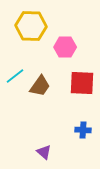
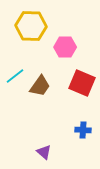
red square: rotated 20 degrees clockwise
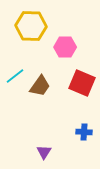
blue cross: moved 1 px right, 2 px down
purple triangle: rotated 21 degrees clockwise
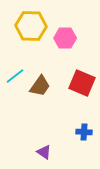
pink hexagon: moved 9 px up
purple triangle: rotated 28 degrees counterclockwise
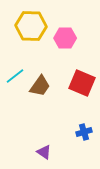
blue cross: rotated 21 degrees counterclockwise
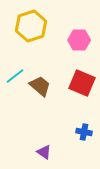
yellow hexagon: rotated 20 degrees counterclockwise
pink hexagon: moved 14 px right, 2 px down
brown trapezoid: rotated 85 degrees counterclockwise
blue cross: rotated 28 degrees clockwise
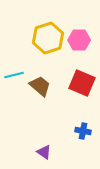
yellow hexagon: moved 17 px right, 12 px down
cyan line: moved 1 px left, 1 px up; rotated 24 degrees clockwise
blue cross: moved 1 px left, 1 px up
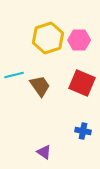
brown trapezoid: rotated 15 degrees clockwise
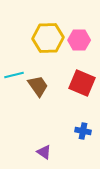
yellow hexagon: rotated 16 degrees clockwise
brown trapezoid: moved 2 px left
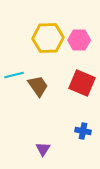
purple triangle: moved 1 px left, 3 px up; rotated 28 degrees clockwise
